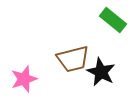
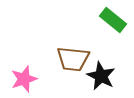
brown trapezoid: rotated 20 degrees clockwise
black star: moved 4 px down
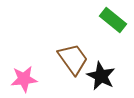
brown trapezoid: rotated 132 degrees counterclockwise
pink star: rotated 12 degrees clockwise
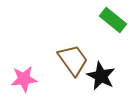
brown trapezoid: moved 1 px down
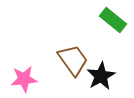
black star: rotated 16 degrees clockwise
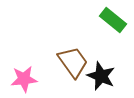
brown trapezoid: moved 2 px down
black star: rotated 20 degrees counterclockwise
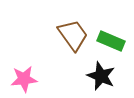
green rectangle: moved 2 px left, 21 px down; rotated 16 degrees counterclockwise
brown trapezoid: moved 27 px up
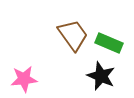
green rectangle: moved 2 px left, 2 px down
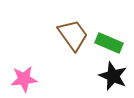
black star: moved 12 px right
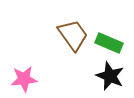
black star: moved 3 px left
